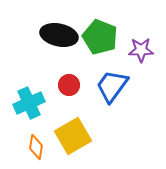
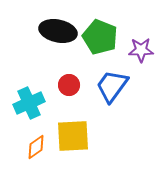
black ellipse: moved 1 px left, 4 px up
yellow square: rotated 27 degrees clockwise
orange diamond: rotated 45 degrees clockwise
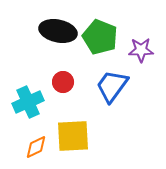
red circle: moved 6 px left, 3 px up
cyan cross: moved 1 px left, 1 px up
orange diamond: rotated 10 degrees clockwise
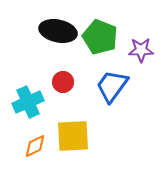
orange diamond: moved 1 px left, 1 px up
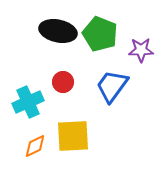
green pentagon: moved 3 px up
